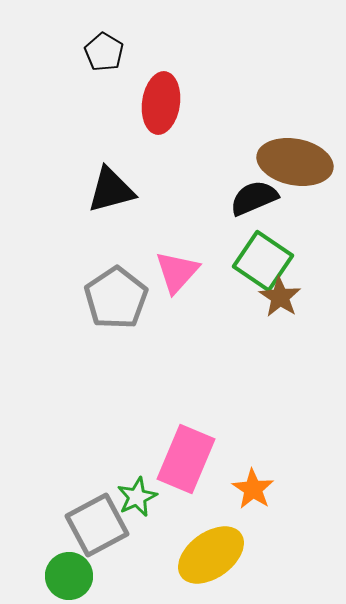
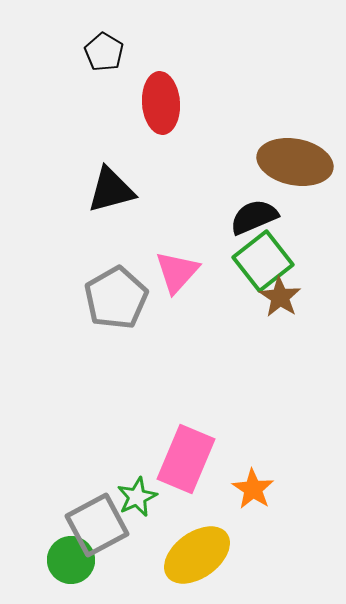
red ellipse: rotated 12 degrees counterclockwise
black semicircle: moved 19 px down
green square: rotated 18 degrees clockwise
gray pentagon: rotated 4 degrees clockwise
yellow ellipse: moved 14 px left
green circle: moved 2 px right, 16 px up
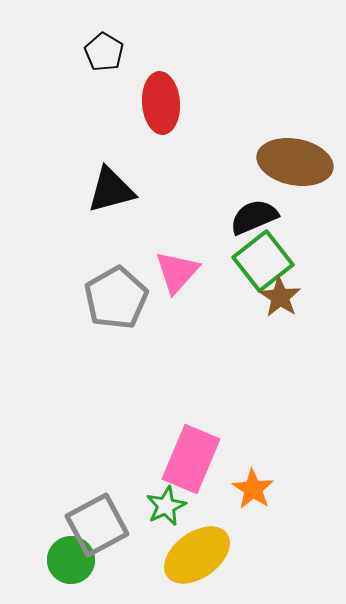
pink rectangle: moved 5 px right
green star: moved 29 px right, 9 px down
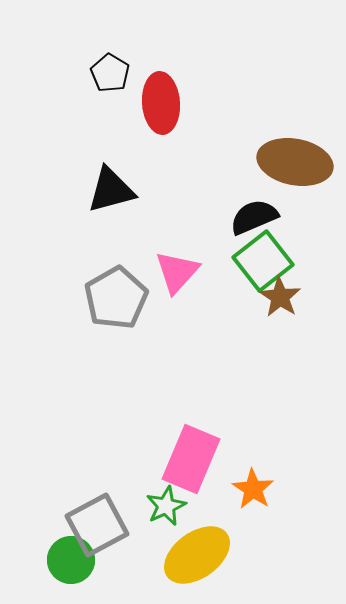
black pentagon: moved 6 px right, 21 px down
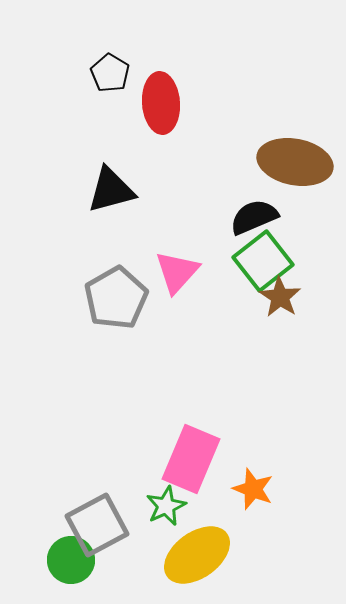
orange star: rotated 12 degrees counterclockwise
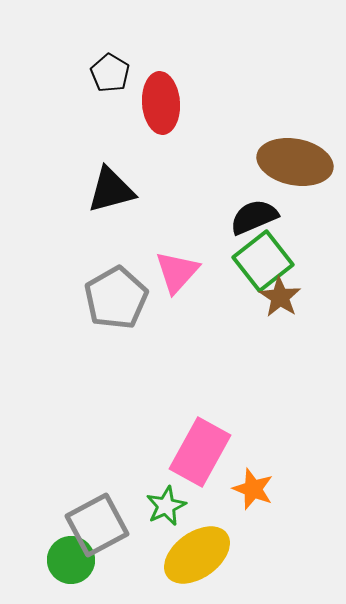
pink rectangle: moved 9 px right, 7 px up; rotated 6 degrees clockwise
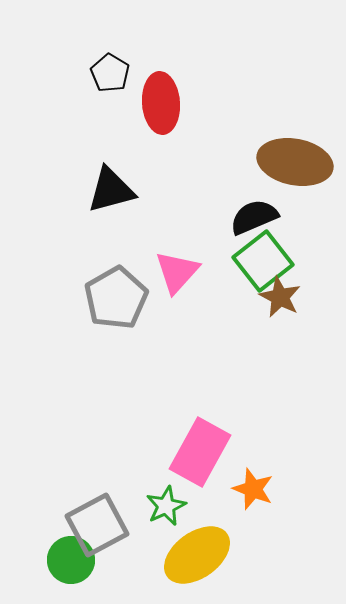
brown star: rotated 6 degrees counterclockwise
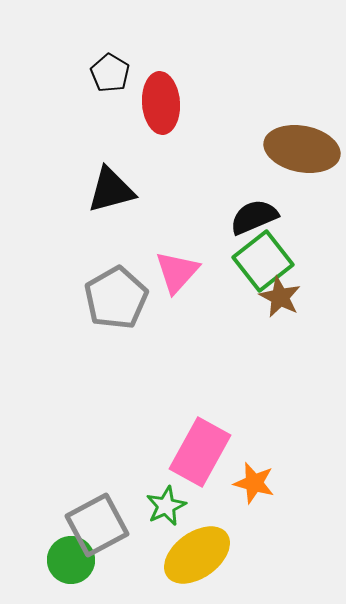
brown ellipse: moved 7 px right, 13 px up
orange star: moved 1 px right, 6 px up; rotated 6 degrees counterclockwise
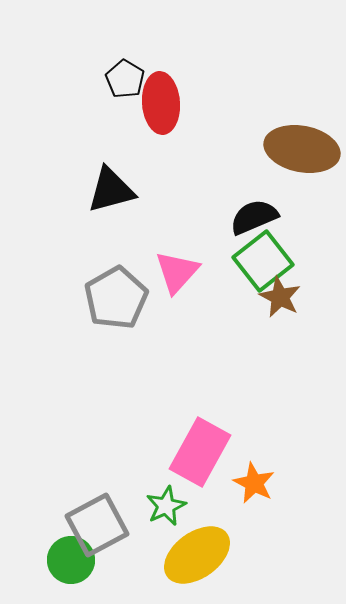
black pentagon: moved 15 px right, 6 px down
orange star: rotated 12 degrees clockwise
